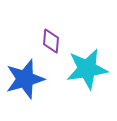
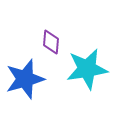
purple diamond: moved 1 px down
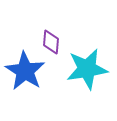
blue star: moved 8 px up; rotated 24 degrees counterclockwise
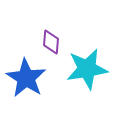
blue star: moved 1 px right, 7 px down
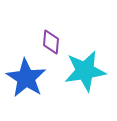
cyan star: moved 2 px left, 2 px down
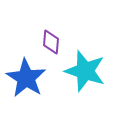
cyan star: rotated 27 degrees clockwise
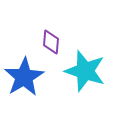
blue star: moved 2 px left, 1 px up; rotated 9 degrees clockwise
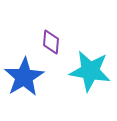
cyan star: moved 5 px right; rotated 9 degrees counterclockwise
